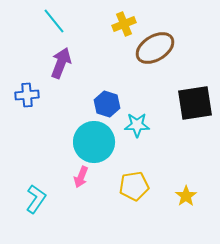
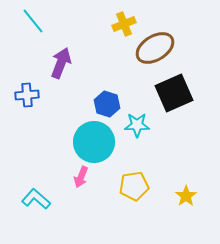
cyan line: moved 21 px left
black square: moved 21 px left, 10 px up; rotated 15 degrees counterclockwise
cyan L-shape: rotated 84 degrees counterclockwise
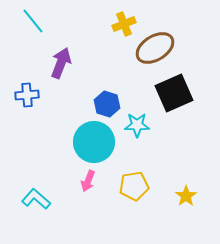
pink arrow: moved 7 px right, 4 px down
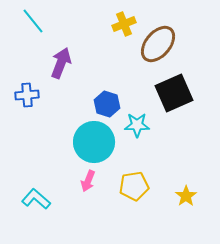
brown ellipse: moved 3 px right, 4 px up; rotated 18 degrees counterclockwise
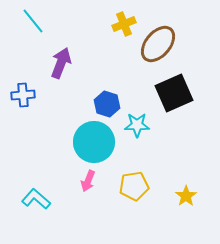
blue cross: moved 4 px left
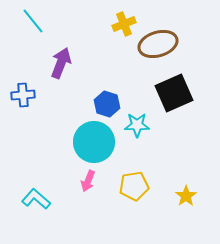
brown ellipse: rotated 33 degrees clockwise
